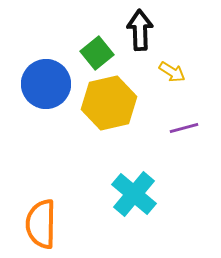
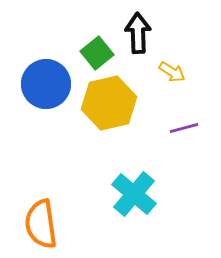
black arrow: moved 2 px left, 3 px down
orange semicircle: rotated 9 degrees counterclockwise
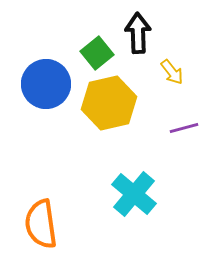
yellow arrow: rotated 20 degrees clockwise
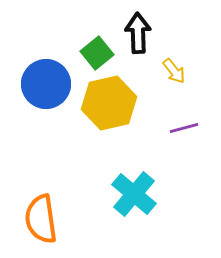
yellow arrow: moved 2 px right, 1 px up
orange semicircle: moved 5 px up
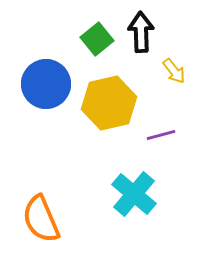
black arrow: moved 3 px right, 1 px up
green square: moved 14 px up
purple line: moved 23 px left, 7 px down
orange semicircle: rotated 15 degrees counterclockwise
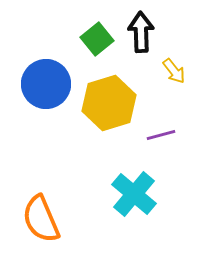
yellow hexagon: rotated 4 degrees counterclockwise
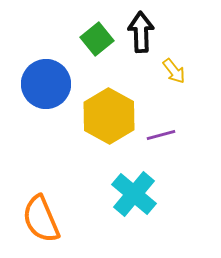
yellow hexagon: moved 13 px down; rotated 14 degrees counterclockwise
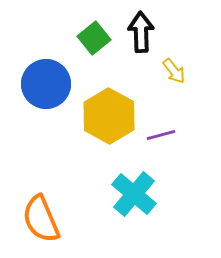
green square: moved 3 px left, 1 px up
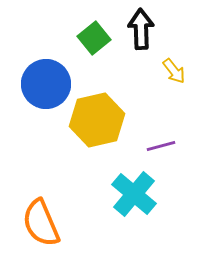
black arrow: moved 3 px up
yellow hexagon: moved 12 px left, 4 px down; rotated 18 degrees clockwise
purple line: moved 11 px down
orange semicircle: moved 4 px down
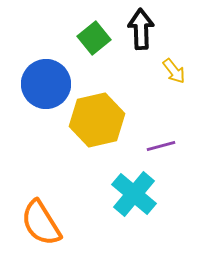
orange semicircle: rotated 9 degrees counterclockwise
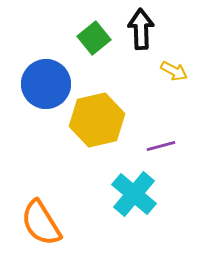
yellow arrow: rotated 24 degrees counterclockwise
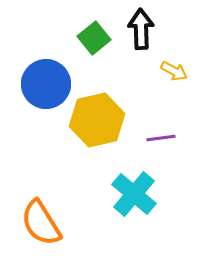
purple line: moved 8 px up; rotated 8 degrees clockwise
